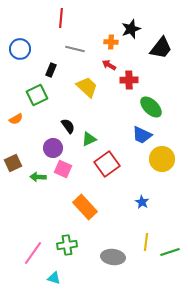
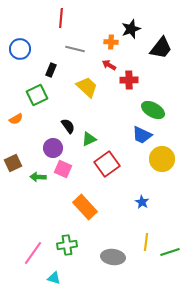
green ellipse: moved 2 px right, 3 px down; rotated 15 degrees counterclockwise
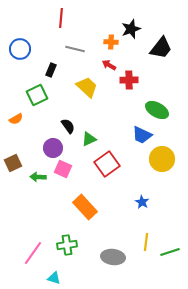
green ellipse: moved 4 px right
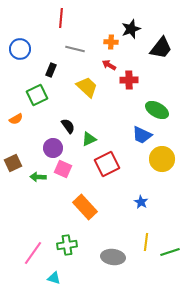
red square: rotated 10 degrees clockwise
blue star: moved 1 px left
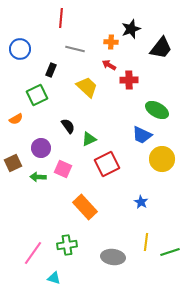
purple circle: moved 12 px left
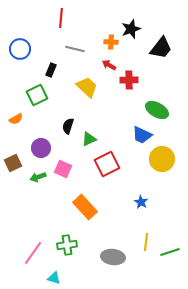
black semicircle: rotated 126 degrees counterclockwise
green arrow: rotated 21 degrees counterclockwise
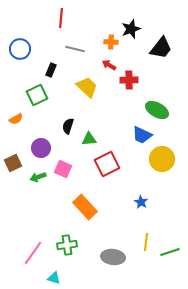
green triangle: rotated 21 degrees clockwise
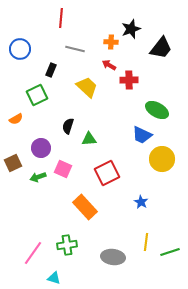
red square: moved 9 px down
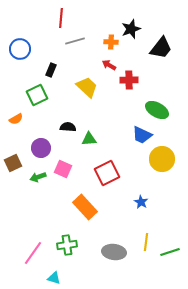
gray line: moved 8 px up; rotated 30 degrees counterclockwise
black semicircle: moved 1 px down; rotated 77 degrees clockwise
gray ellipse: moved 1 px right, 5 px up
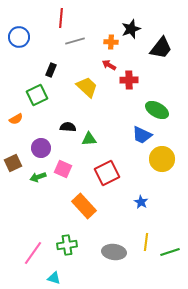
blue circle: moved 1 px left, 12 px up
orange rectangle: moved 1 px left, 1 px up
